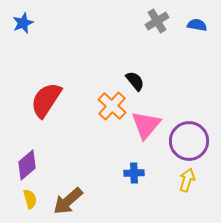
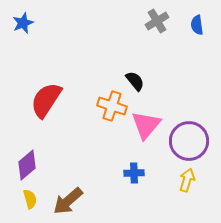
blue semicircle: rotated 108 degrees counterclockwise
orange cross: rotated 24 degrees counterclockwise
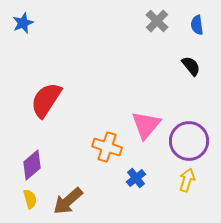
gray cross: rotated 15 degrees counterclockwise
black semicircle: moved 56 px right, 15 px up
orange cross: moved 5 px left, 41 px down
purple diamond: moved 5 px right
blue cross: moved 2 px right, 5 px down; rotated 36 degrees counterclockwise
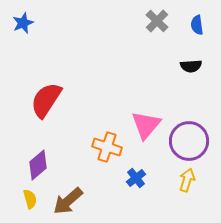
black semicircle: rotated 125 degrees clockwise
purple diamond: moved 6 px right
